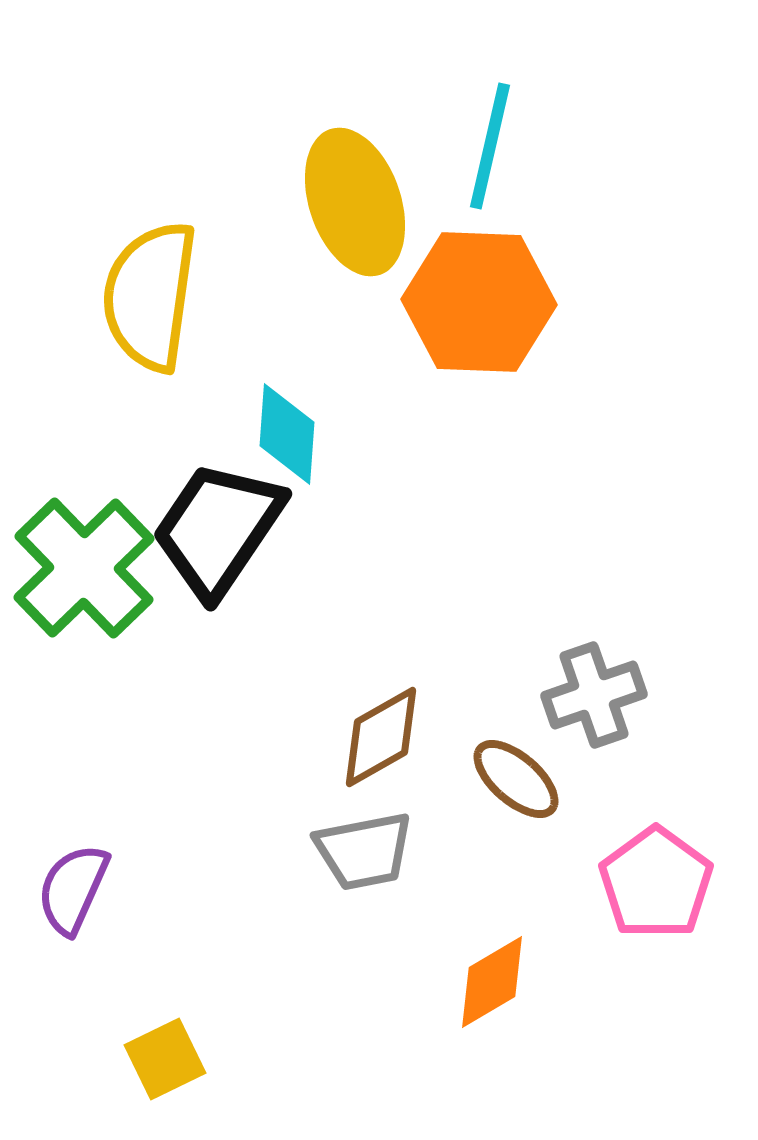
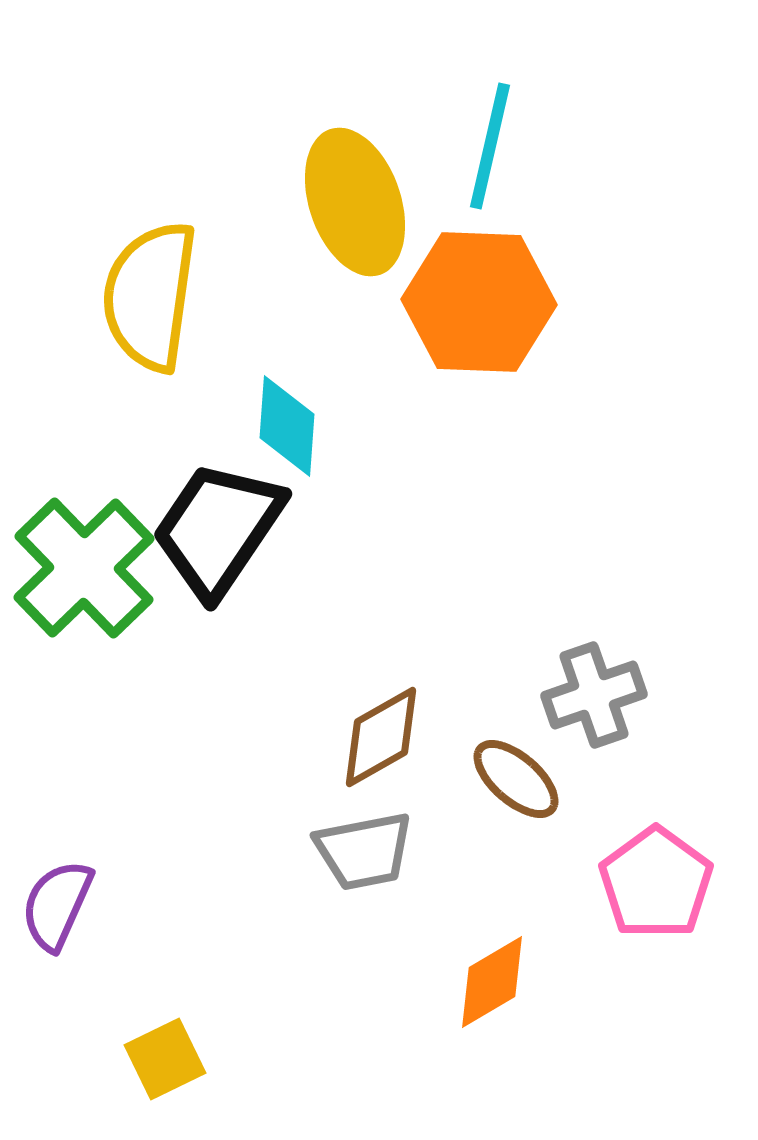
cyan diamond: moved 8 px up
purple semicircle: moved 16 px left, 16 px down
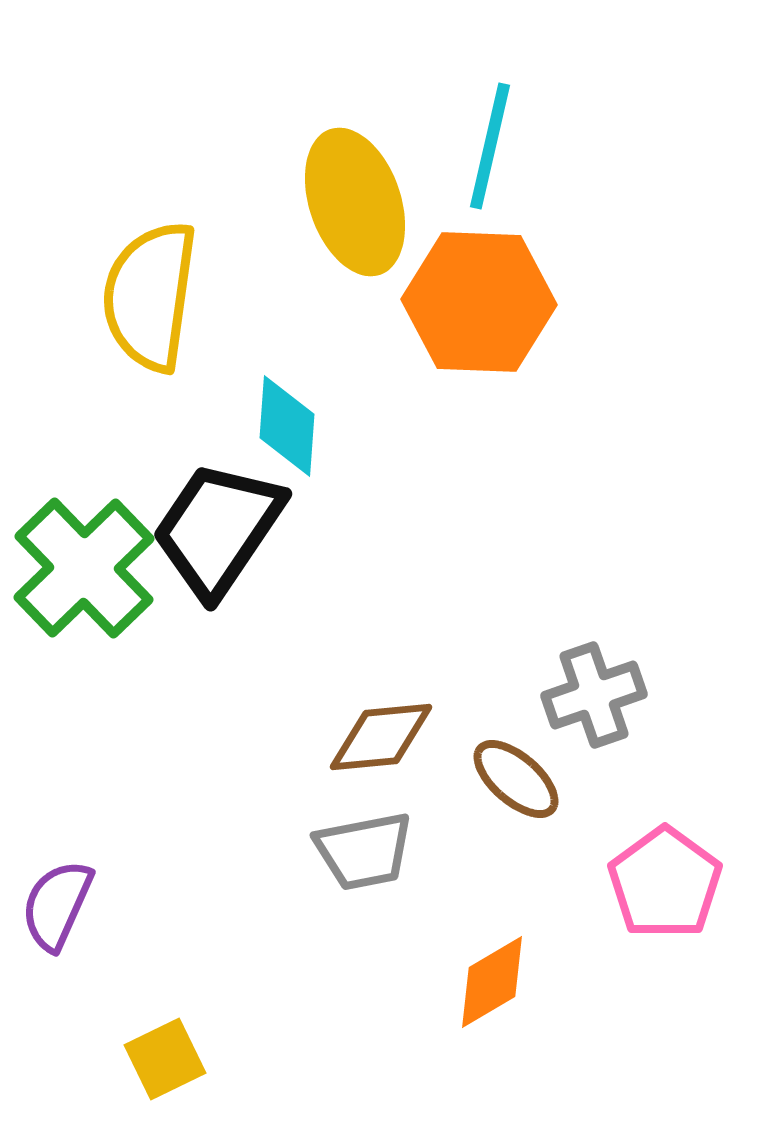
brown diamond: rotated 24 degrees clockwise
pink pentagon: moved 9 px right
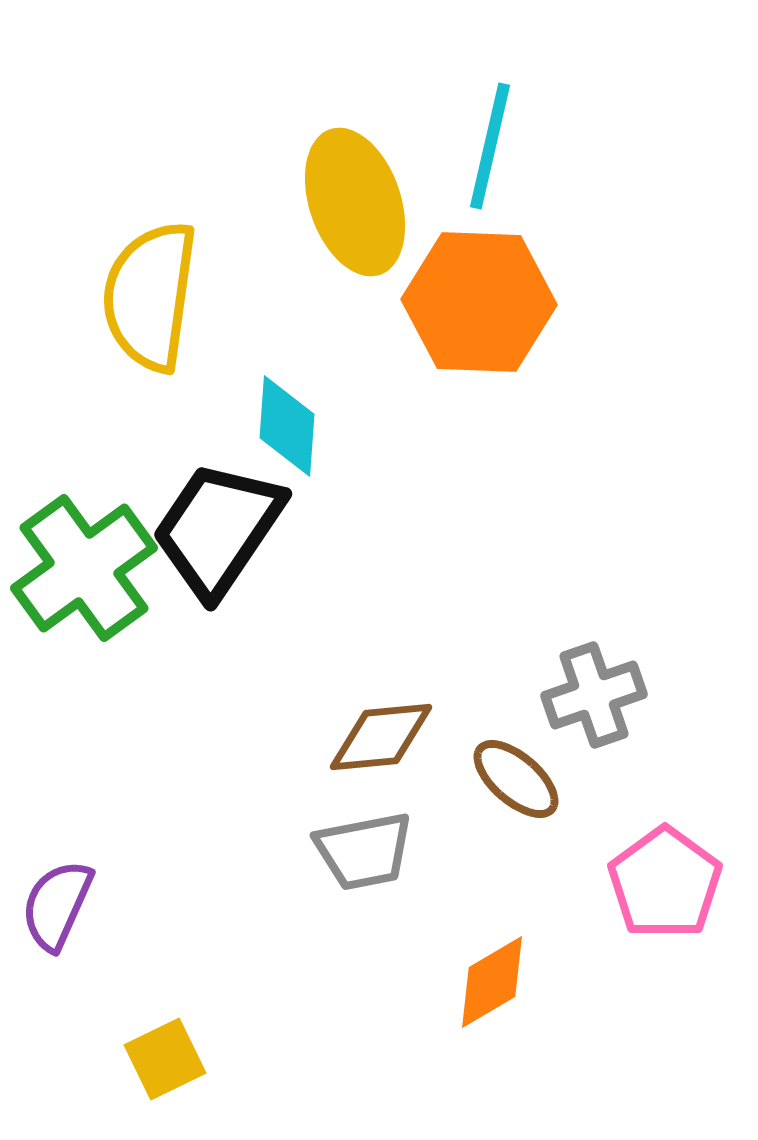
green cross: rotated 8 degrees clockwise
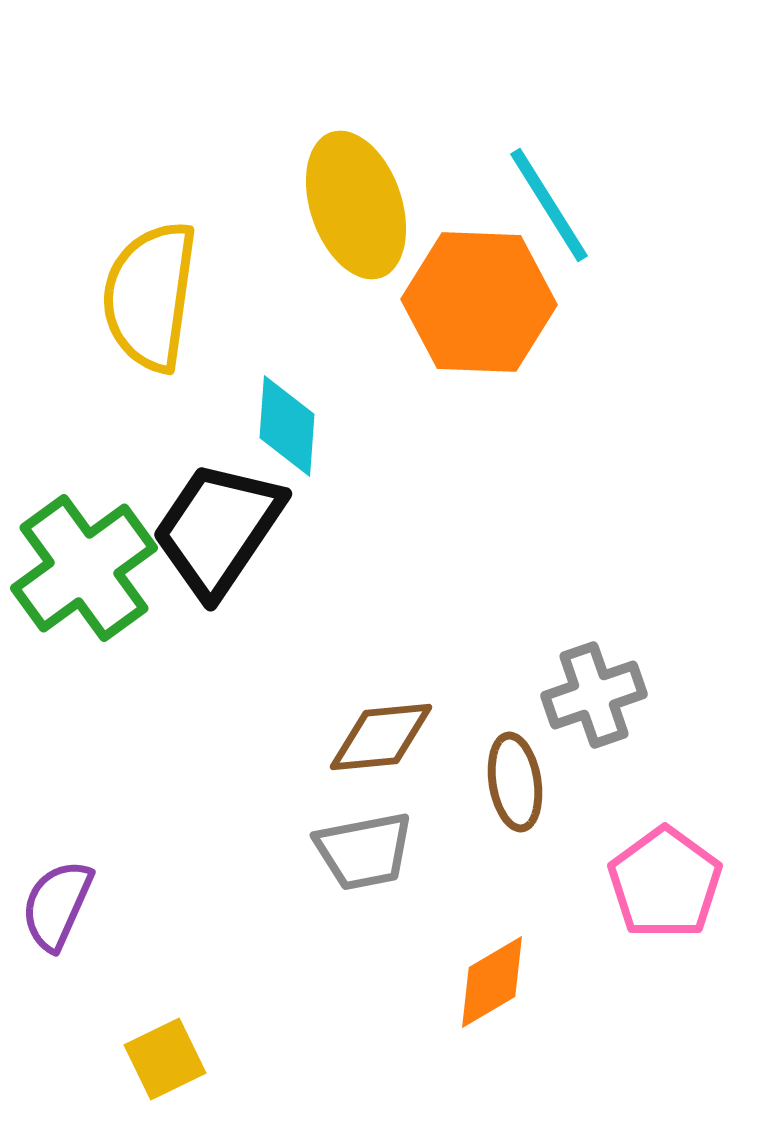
cyan line: moved 59 px right, 59 px down; rotated 45 degrees counterclockwise
yellow ellipse: moved 1 px right, 3 px down
brown ellipse: moved 1 px left, 3 px down; rotated 40 degrees clockwise
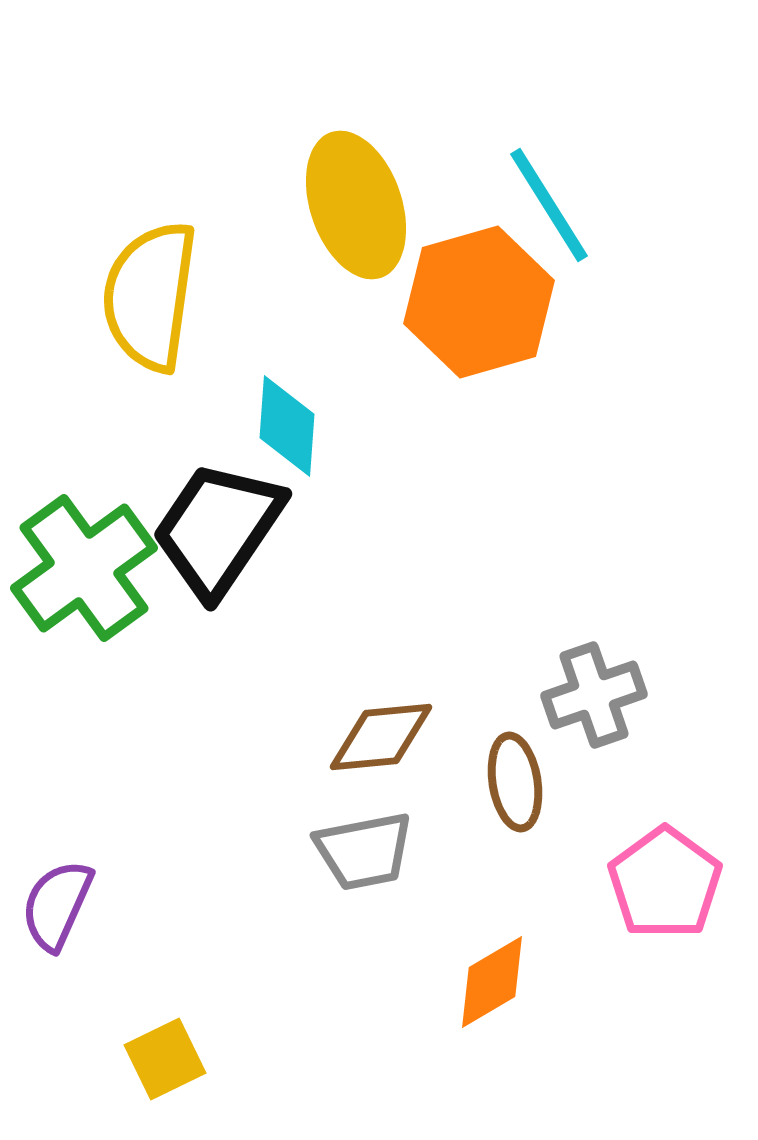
orange hexagon: rotated 18 degrees counterclockwise
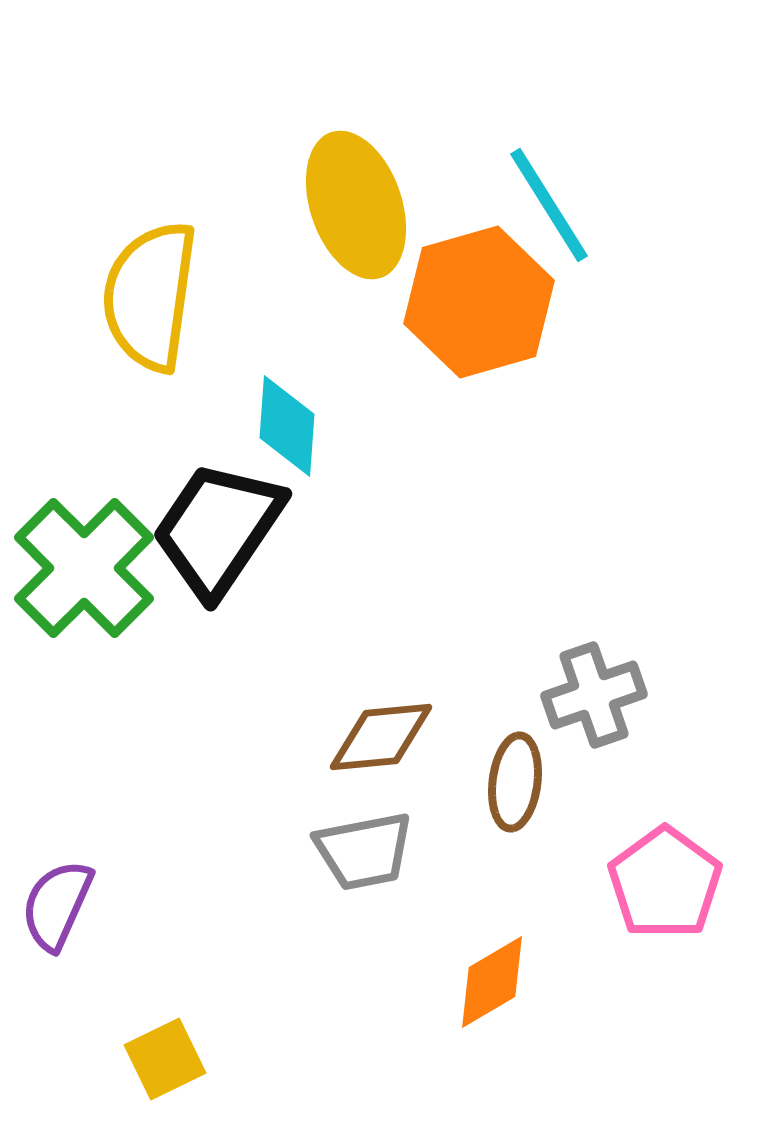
green cross: rotated 9 degrees counterclockwise
brown ellipse: rotated 16 degrees clockwise
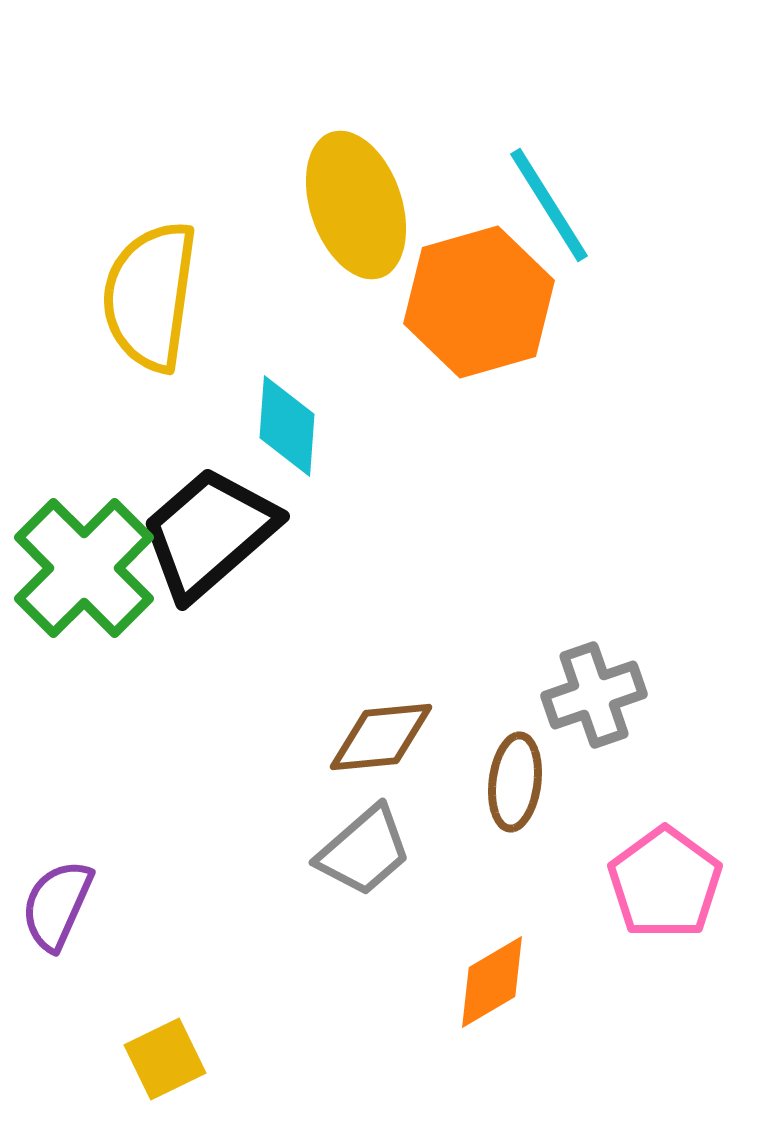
black trapezoid: moved 9 px left, 4 px down; rotated 15 degrees clockwise
gray trapezoid: rotated 30 degrees counterclockwise
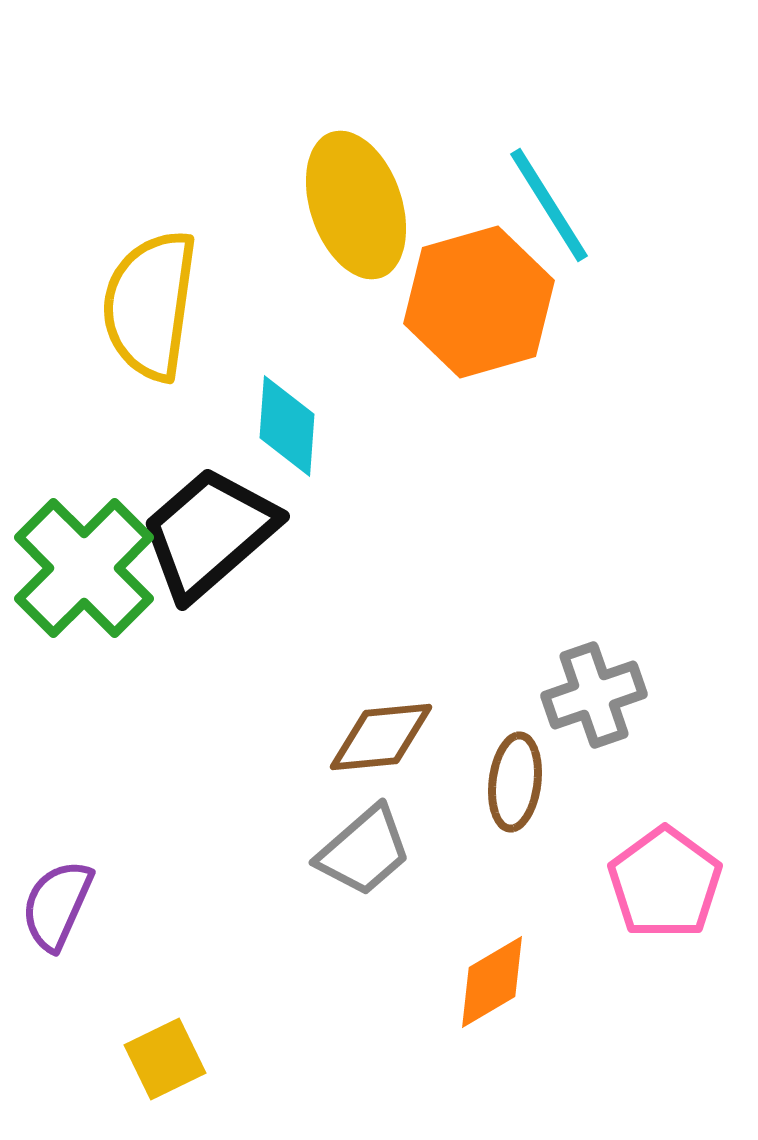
yellow semicircle: moved 9 px down
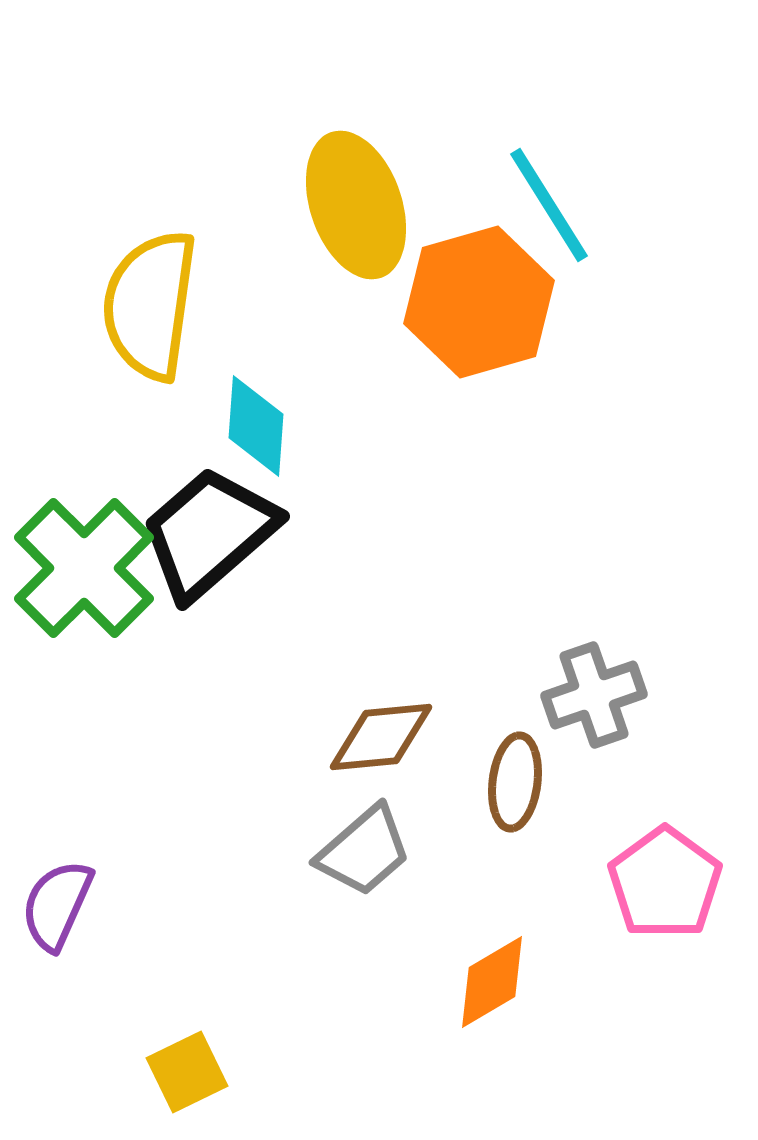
cyan diamond: moved 31 px left
yellow square: moved 22 px right, 13 px down
